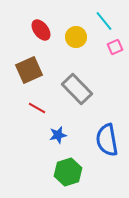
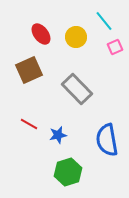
red ellipse: moved 4 px down
red line: moved 8 px left, 16 px down
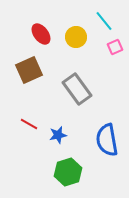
gray rectangle: rotated 8 degrees clockwise
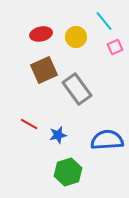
red ellipse: rotated 65 degrees counterclockwise
brown square: moved 15 px right
blue semicircle: rotated 96 degrees clockwise
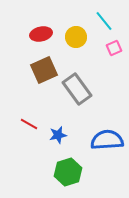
pink square: moved 1 px left, 1 px down
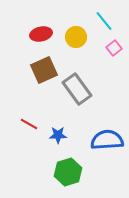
pink square: rotated 14 degrees counterclockwise
blue star: rotated 12 degrees clockwise
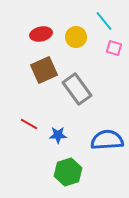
pink square: rotated 35 degrees counterclockwise
